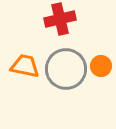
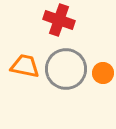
red cross: moved 1 px left, 1 px down; rotated 32 degrees clockwise
orange circle: moved 2 px right, 7 px down
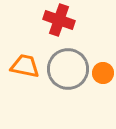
gray circle: moved 2 px right
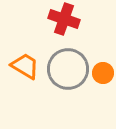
red cross: moved 5 px right, 1 px up
orange trapezoid: rotated 20 degrees clockwise
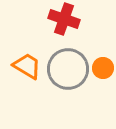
orange trapezoid: moved 2 px right
orange circle: moved 5 px up
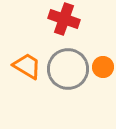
orange circle: moved 1 px up
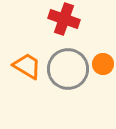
orange circle: moved 3 px up
